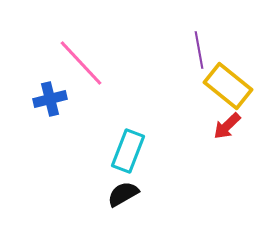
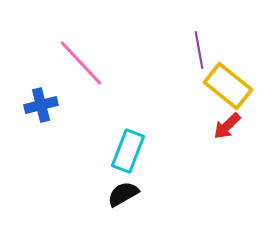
blue cross: moved 9 px left, 6 px down
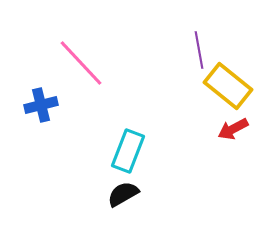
red arrow: moved 6 px right, 3 px down; rotated 16 degrees clockwise
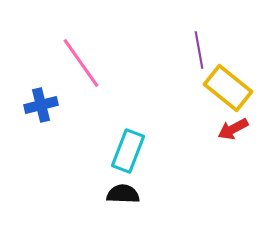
pink line: rotated 8 degrees clockwise
yellow rectangle: moved 2 px down
black semicircle: rotated 32 degrees clockwise
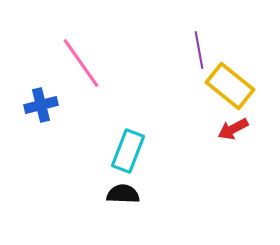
yellow rectangle: moved 2 px right, 2 px up
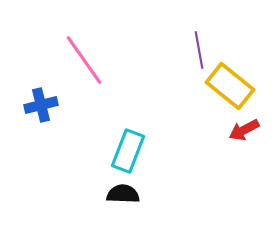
pink line: moved 3 px right, 3 px up
red arrow: moved 11 px right, 1 px down
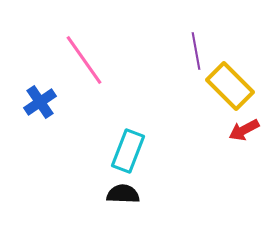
purple line: moved 3 px left, 1 px down
yellow rectangle: rotated 6 degrees clockwise
blue cross: moved 1 px left, 3 px up; rotated 20 degrees counterclockwise
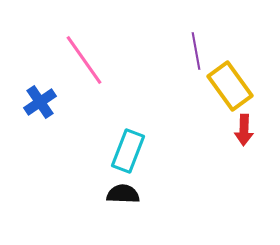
yellow rectangle: rotated 9 degrees clockwise
red arrow: rotated 60 degrees counterclockwise
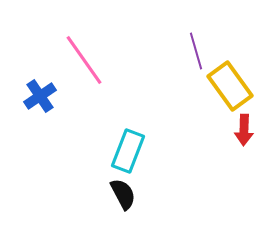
purple line: rotated 6 degrees counterclockwise
blue cross: moved 6 px up
black semicircle: rotated 60 degrees clockwise
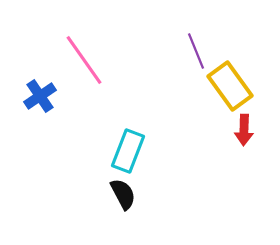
purple line: rotated 6 degrees counterclockwise
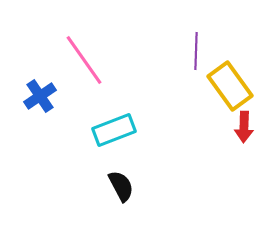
purple line: rotated 24 degrees clockwise
red arrow: moved 3 px up
cyan rectangle: moved 14 px left, 21 px up; rotated 48 degrees clockwise
black semicircle: moved 2 px left, 8 px up
